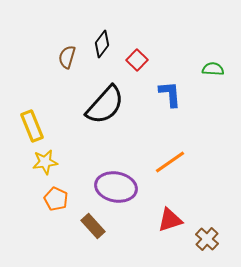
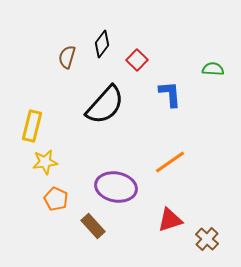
yellow rectangle: rotated 36 degrees clockwise
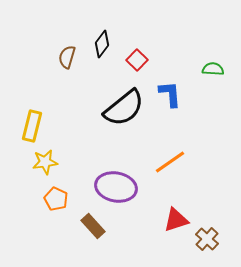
black semicircle: moved 19 px right, 3 px down; rotated 9 degrees clockwise
red triangle: moved 6 px right
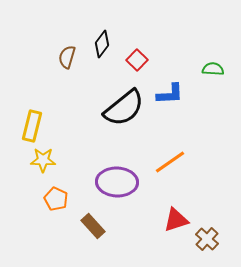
blue L-shape: rotated 92 degrees clockwise
yellow star: moved 2 px left, 2 px up; rotated 10 degrees clockwise
purple ellipse: moved 1 px right, 5 px up; rotated 9 degrees counterclockwise
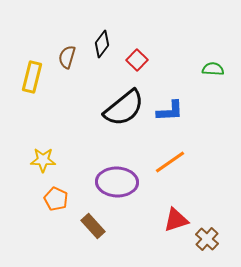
blue L-shape: moved 17 px down
yellow rectangle: moved 49 px up
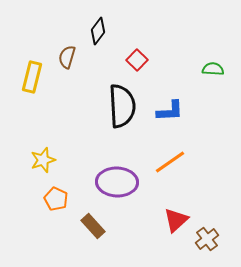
black diamond: moved 4 px left, 13 px up
black semicircle: moved 2 px left, 2 px up; rotated 54 degrees counterclockwise
yellow star: rotated 20 degrees counterclockwise
red triangle: rotated 24 degrees counterclockwise
brown cross: rotated 10 degrees clockwise
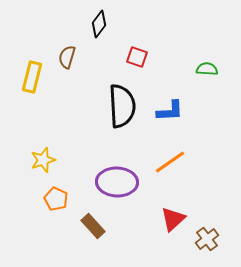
black diamond: moved 1 px right, 7 px up
red square: moved 3 px up; rotated 25 degrees counterclockwise
green semicircle: moved 6 px left
red triangle: moved 3 px left, 1 px up
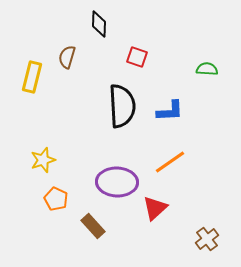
black diamond: rotated 36 degrees counterclockwise
red triangle: moved 18 px left, 11 px up
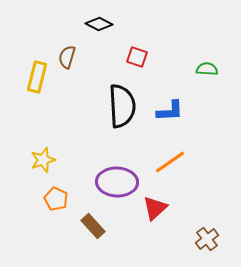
black diamond: rotated 64 degrees counterclockwise
yellow rectangle: moved 5 px right
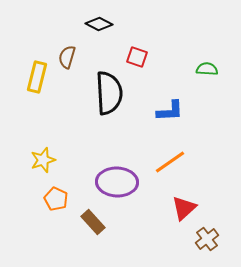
black semicircle: moved 13 px left, 13 px up
red triangle: moved 29 px right
brown rectangle: moved 4 px up
